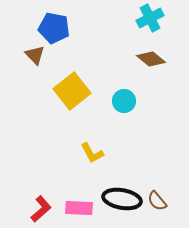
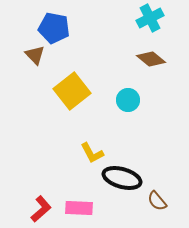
cyan circle: moved 4 px right, 1 px up
black ellipse: moved 21 px up; rotated 6 degrees clockwise
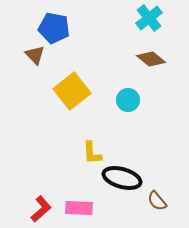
cyan cross: moved 1 px left; rotated 12 degrees counterclockwise
yellow L-shape: rotated 25 degrees clockwise
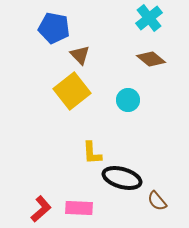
brown triangle: moved 45 px right
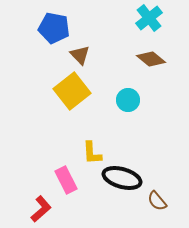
pink rectangle: moved 13 px left, 28 px up; rotated 60 degrees clockwise
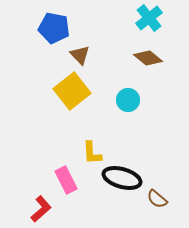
brown diamond: moved 3 px left, 1 px up
brown semicircle: moved 2 px up; rotated 10 degrees counterclockwise
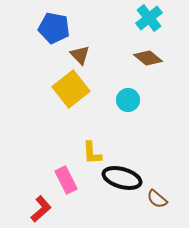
yellow square: moved 1 px left, 2 px up
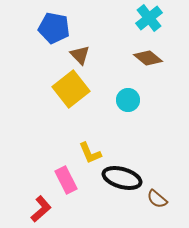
yellow L-shape: moved 2 px left; rotated 20 degrees counterclockwise
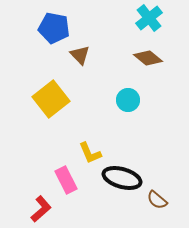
yellow square: moved 20 px left, 10 px down
brown semicircle: moved 1 px down
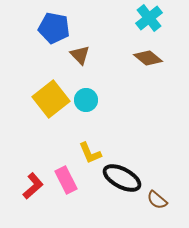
cyan circle: moved 42 px left
black ellipse: rotated 12 degrees clockwise
red L-shape: moved 8 px left, 23 px up
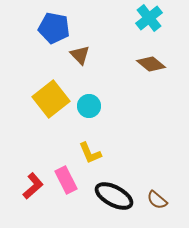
brown diamond: moved 3 px right, 6 px down
cyan circle: moved 3 px right, 6 px down
black ellipse: moved 8 px left, 18 px down
